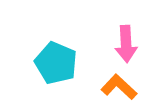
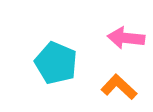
pink arrow: moved 6 px up; rotated 99 degrees clockwise
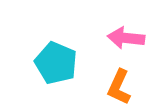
orange L-shape: rotated 108 degrees counterclockwise
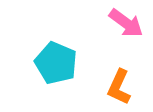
pink arrow: moved 15 px up; rotated 150 degrees counterclockwise
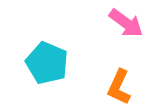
cyan pentagon: moved 9 px left
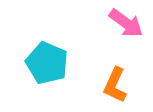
orange L-shape: moved 4 px left, 2 px up
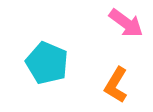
orange L-shape: moved 1 px right; rotated 6 degrees clockwise
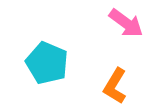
orange L-shape: moved 1 px left, 1 px down
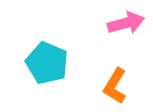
pink arrow: rotated 51 degrees counterclockwise
